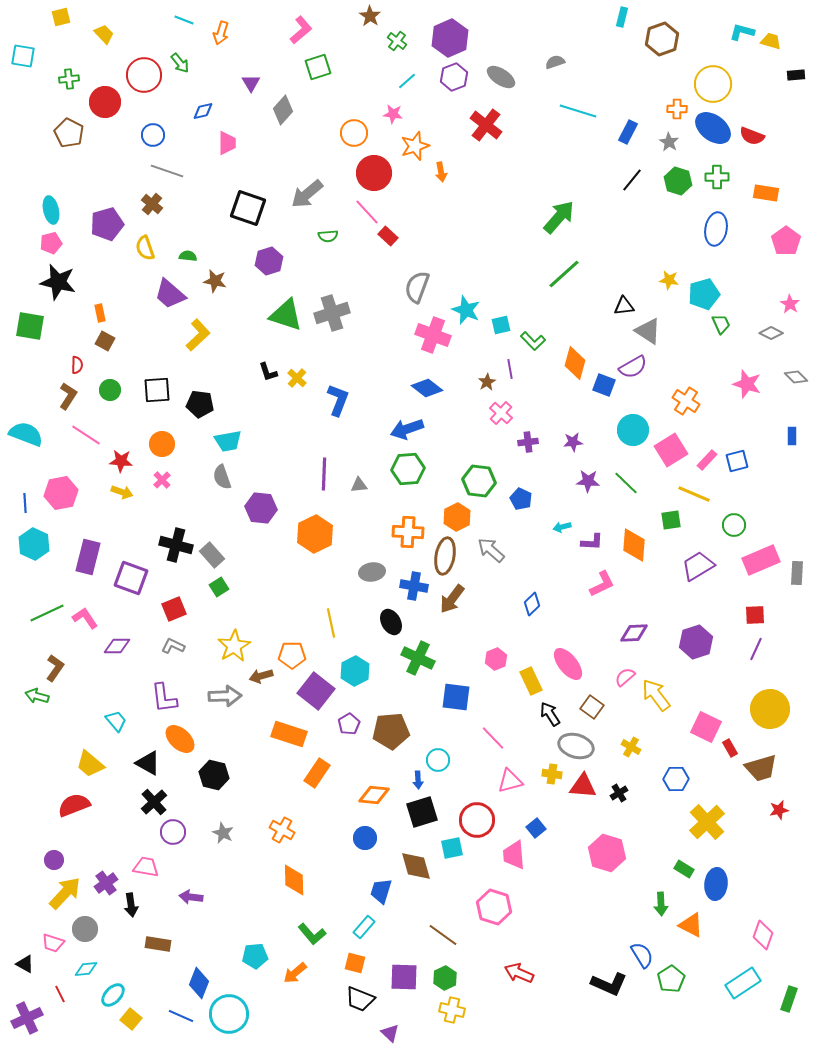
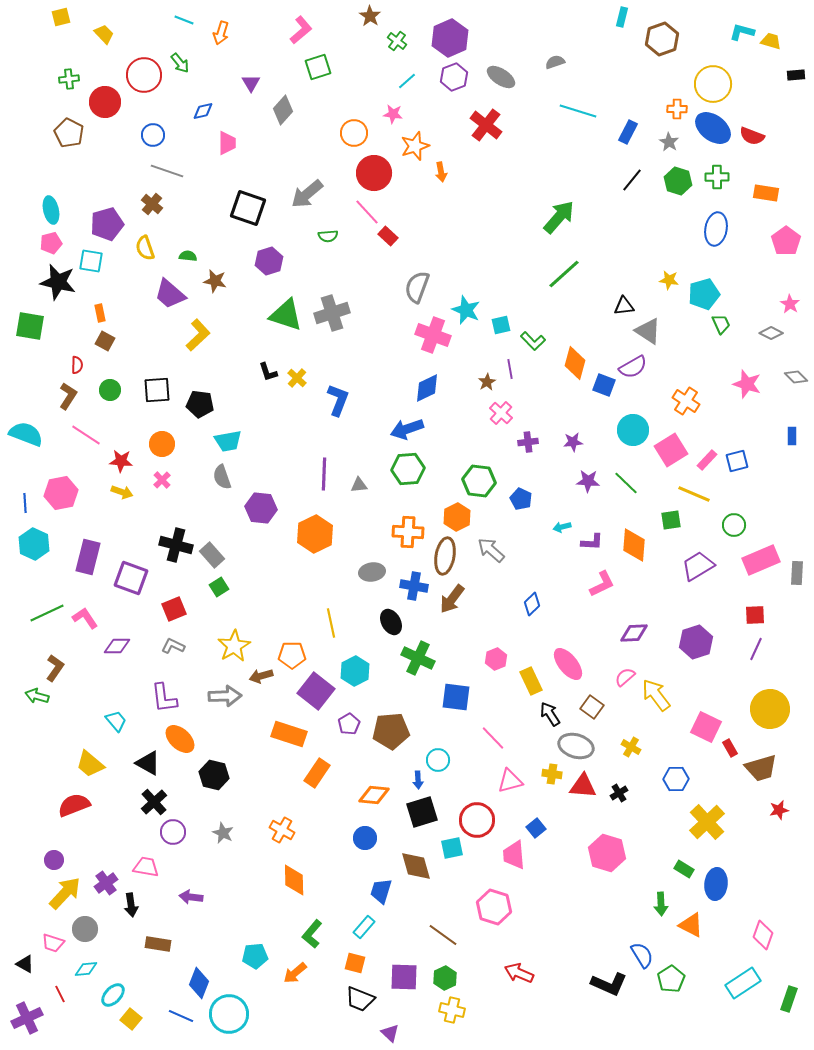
cyan square at (23, 56): moved 68 px right, 205 px down
blue diamond at (427, 388): rotated 64 degrees counterclockwise
green L-shape at (312, 934): rotated 80 degrees clockwise
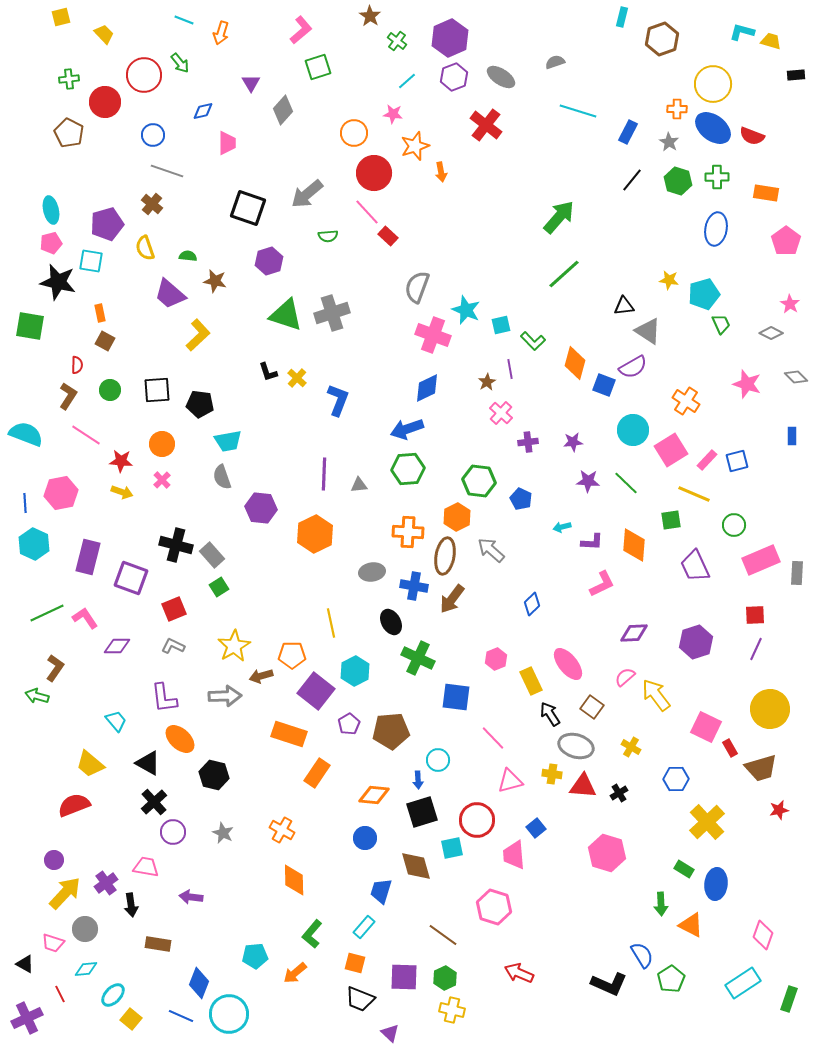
purple trapezoid at (698, 566): moved 3 px left; rotated 84 degrees counterclockwise
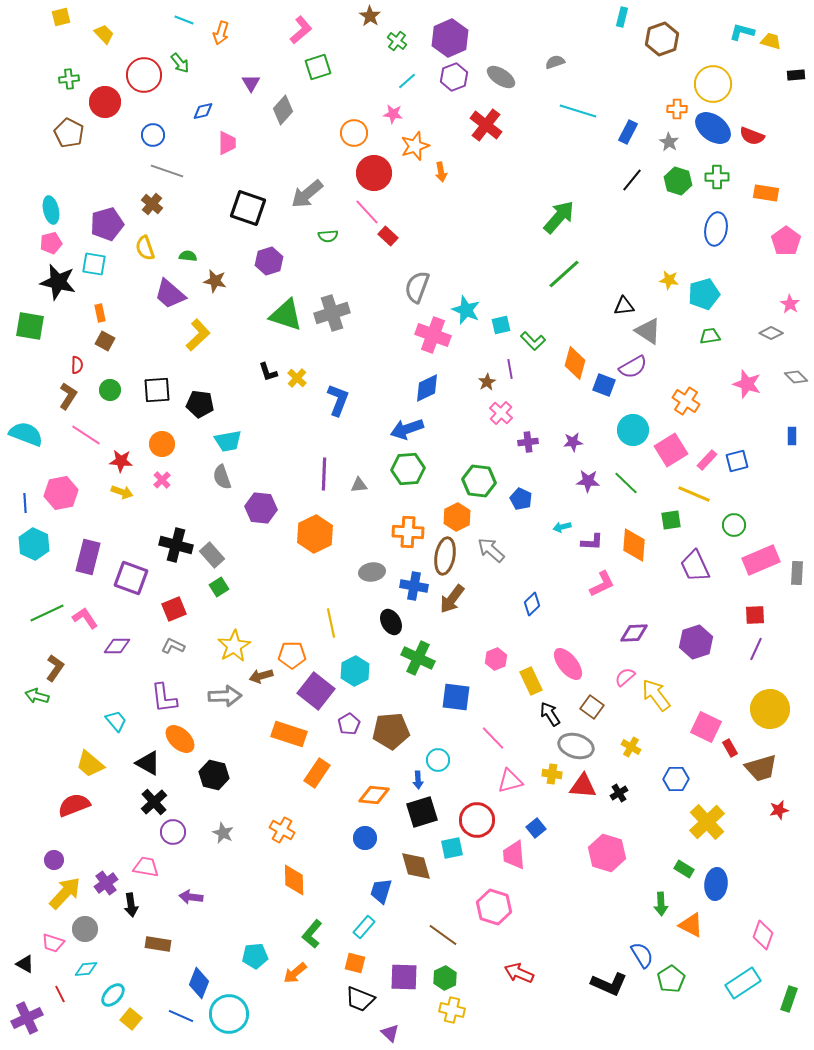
cyan square at (91, 261): moved 3 px right, 3 px down
green trapezoid at (721, 324): moved 11 px left, 12 px down; rotated 75 degrees counterclockwise
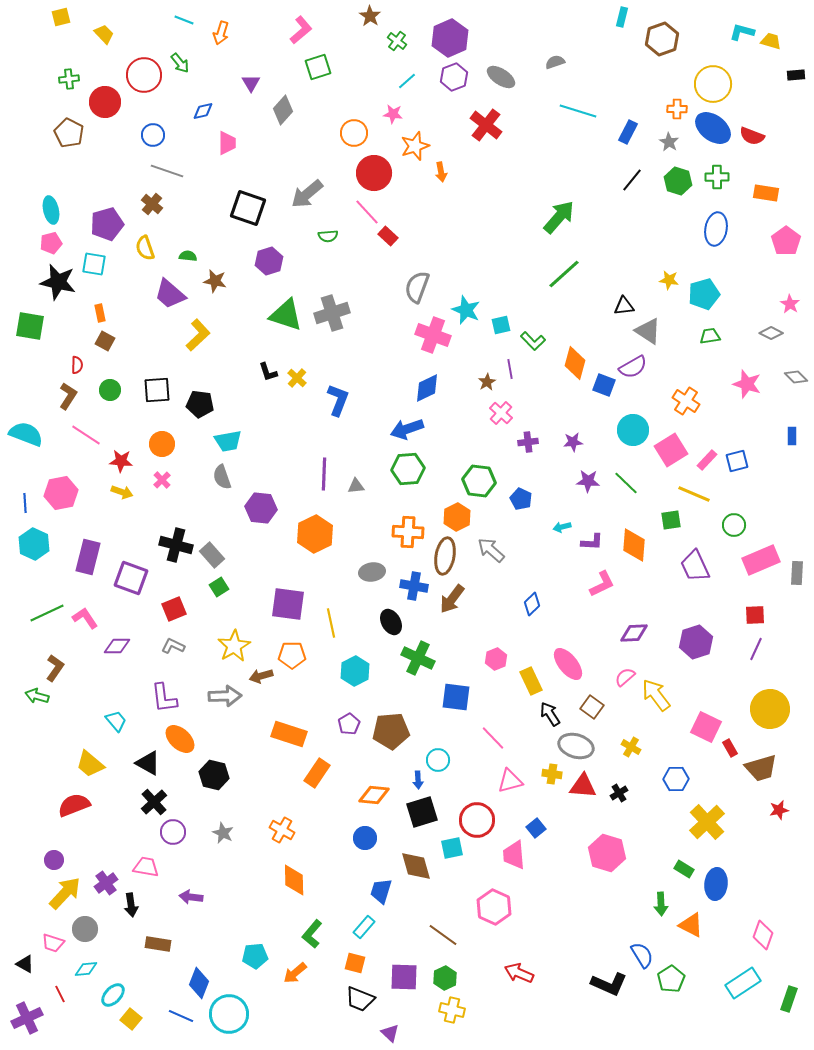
gray triangle at (359, 485): moved 3 px left, 1 px down
purple square at (316, 691): moved 28 px left, 87 px up; rotated 30 degrees counterclockwise
pink hexagon at (494, 907): rotated 8 degrees clockwise
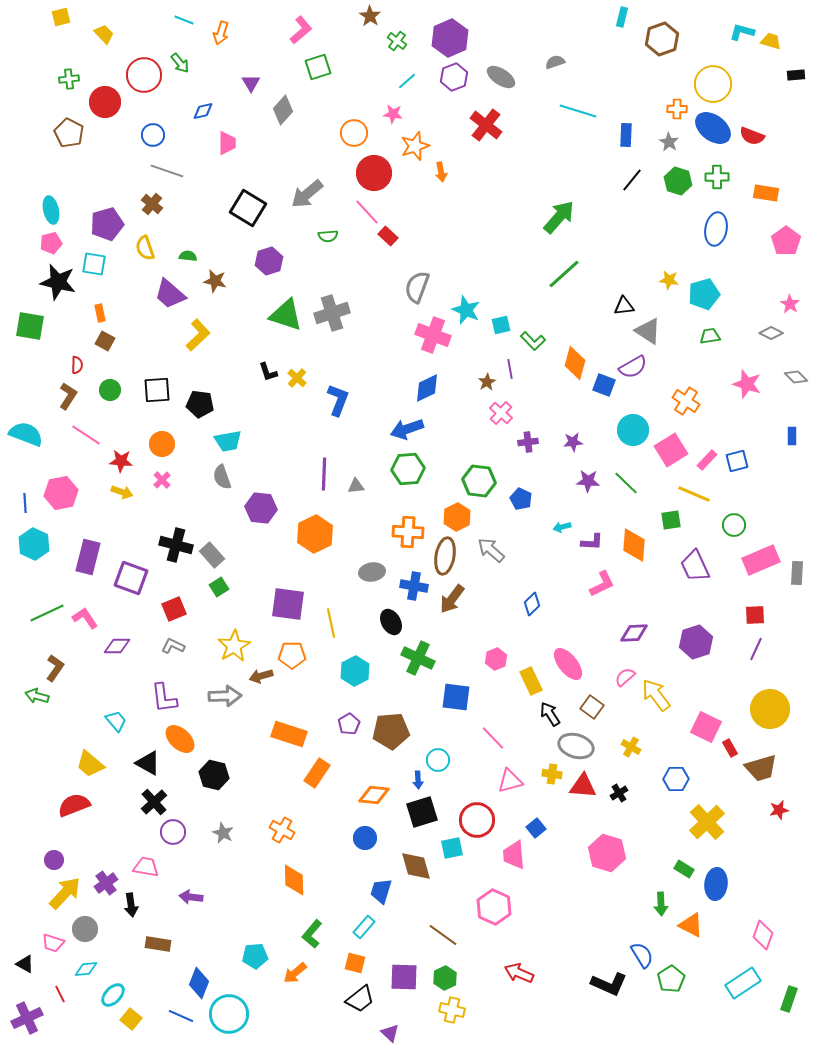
blue rectangle at (628, 132): moved 2 px left, 3 px down; rotated 25 degrees counterclockwise
black square at (248, 208): rotated 12 degrees clockwise
black trapezoid at (360, 999): rotated 60 degrees counterclockwise
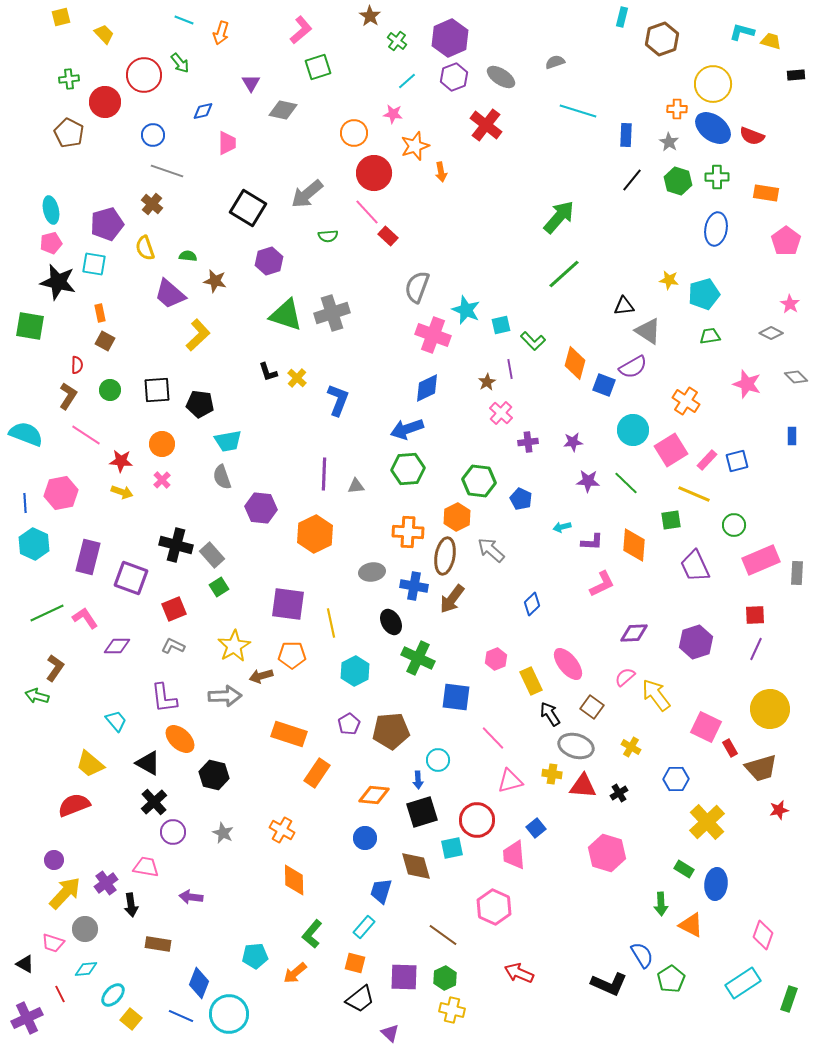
gray diamond at (283, 110): rotated 60 degrees clockwise
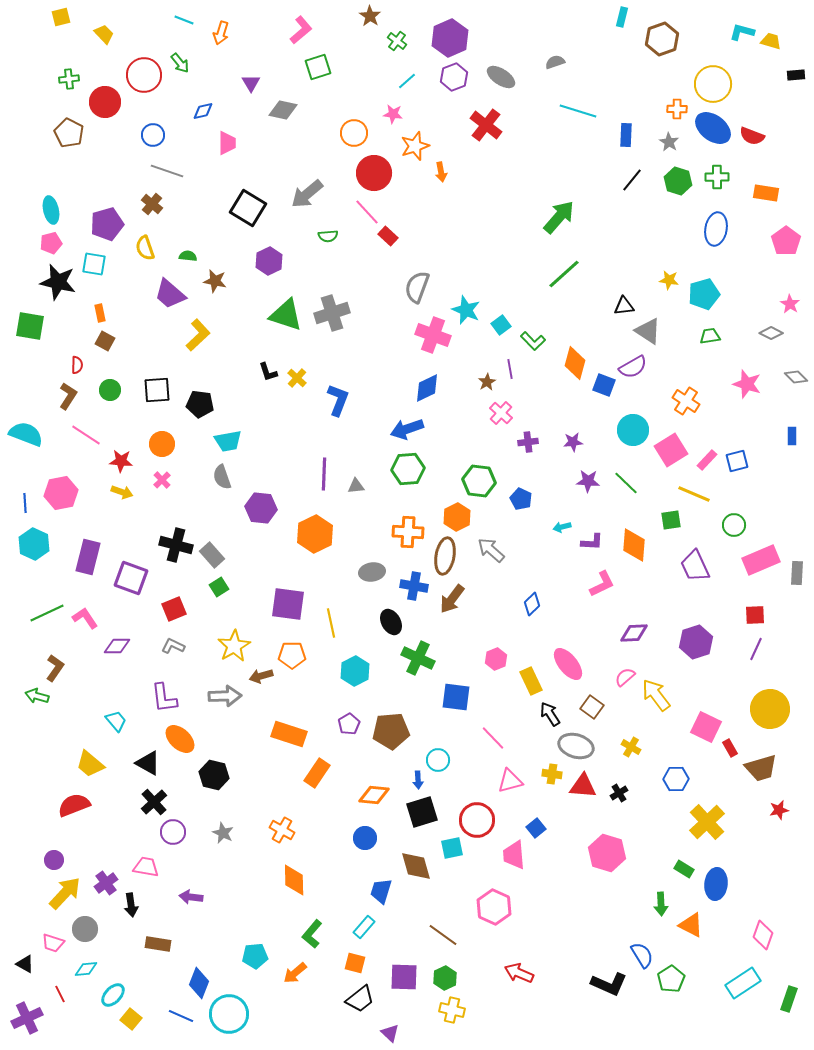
purple hexagon at (269, 261): rotated 8 degrees counterclockwise
cyan square at (501, 325): rotated 24 degrees counterclockwise
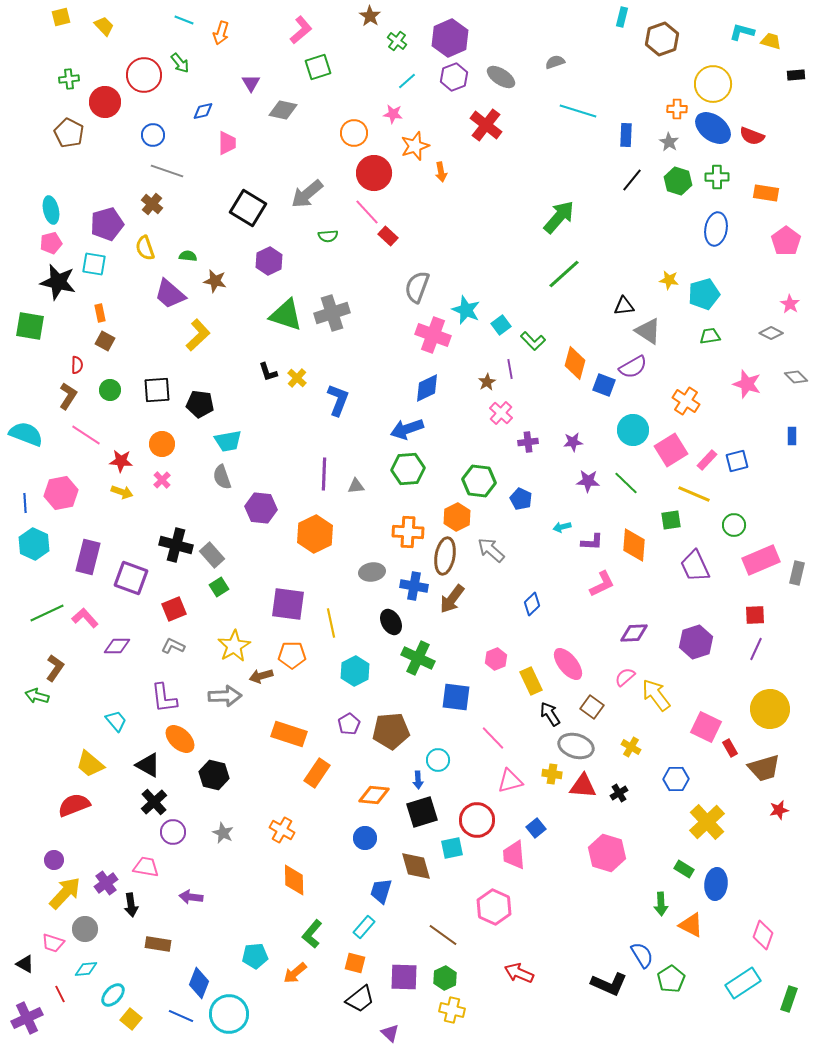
yellow trapezoid at (104, 34): moved 8 px up
gray rectangle at (797, 573): rotated 10 degrees clockwise
pink L-shape at (85, 618): rotated 8 degrees counterclockwise
black triangle at (148, 763): moved 2 px down
brown trapezoid at (761, 768): moved 3 px right
